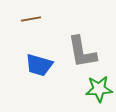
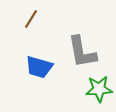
brown line: rotated 48 degrees counterclockwise
blue trapezoid: moved 2 px down
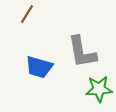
brown line: moved 4 px left, 5 px up
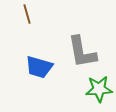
brown line: rotated 48 degrees counterclockwise
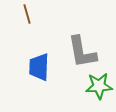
blue trapezoid: rotated 76 degrees clockwise
green star: moved 3 px up
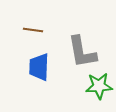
brown line: moved 6 px right, 16 px down; rotated 66 degrees counterclockwise
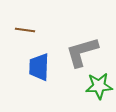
brown line: moved 8 px left
gray L-shape: rotated 84 degrees clockwise
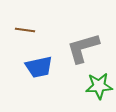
gray L-shape: moved 1 px right, 4 px up
blue trapezoid: rotated 104 degrees counterclockwise
